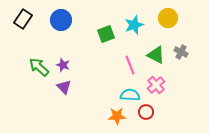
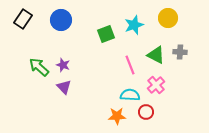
gray cross: moved 1 px left; rotated 24 degrees counterclockwise
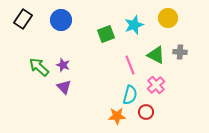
cyan semicircle: rotated 102 degrees clockwise
